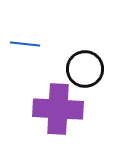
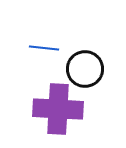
blue line: moved 19 px right, 4 px down
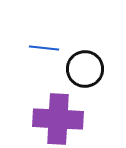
purple cross: moved 10 px down
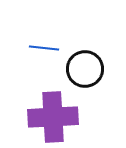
purple cross: moved 5 px left, 2 px up; rotated 6 degrees counterclockwise
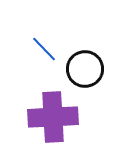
blue line: moved 1 px down; rotated 40 degrees clockwise
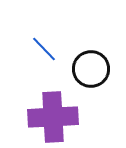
black circle: moved 6 px right
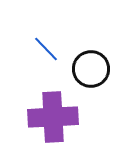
blue line: moved 2 px right
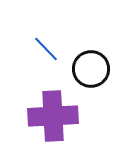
purple cross: moved 1 px up
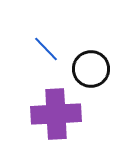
purple cross: moved 3 px right, 2 px up
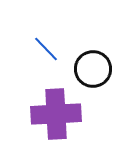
black circle: moved 2 px right
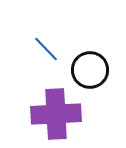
black circle: moved 3 px left, 1 px down
